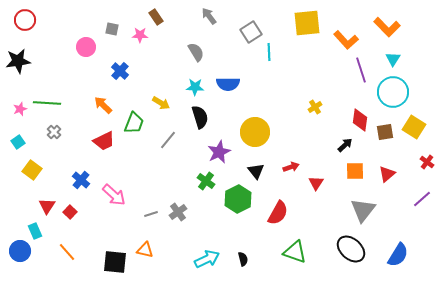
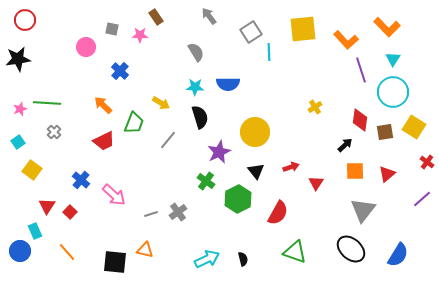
yellow square at (307, 23): moved 4 px left, 6 px down
black star at (18, 61): moved 2 px up
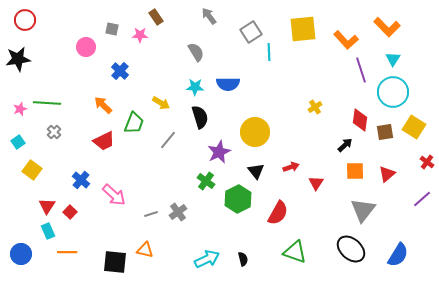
cyan rectangle at (35, 231): moved 13 px right
blue circle at (20, 251): moved 1 px right, 3 px down
orange line at (67, 252): rotated 48 degrees counterclockwise
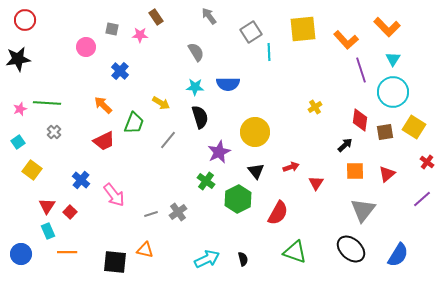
pink arrow at (114, 195): rotated 10 degrees clockwise
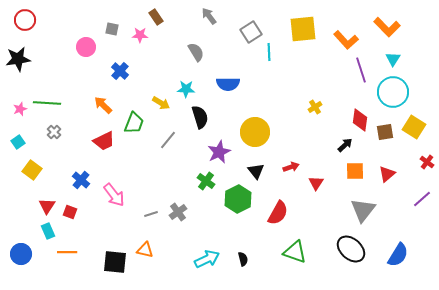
cyan star at (195, 87): moved 9 px left, 2 px down
red square at (70, 212): rotated 24 degrees counterclockwise
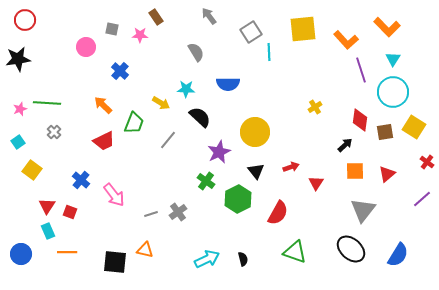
black semicircle at (200, 117): rotated 30 degrees counterclockwise
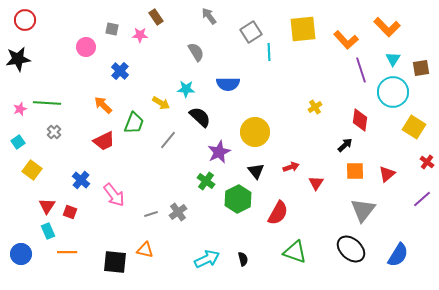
brown square at (385, 132): moved 36 px right, 64 px up
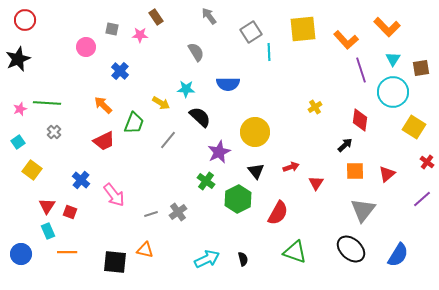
black star at (18, 59): rotated 15 degrees counterclockwise
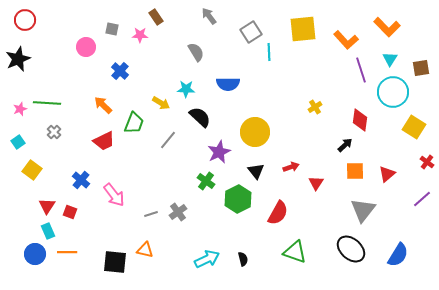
cyan triangle at (393, 59): moved 3 px left
blue circle at (21, 254): moved 14 px right
